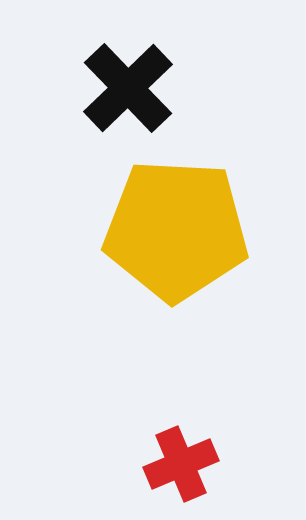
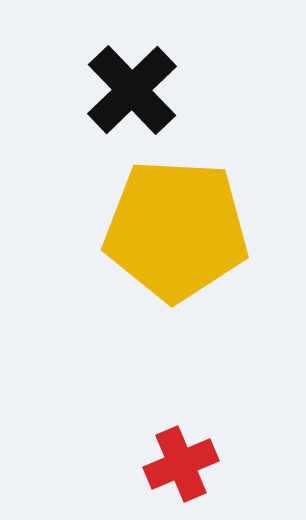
black cross: moved 4 px right, 2 px down
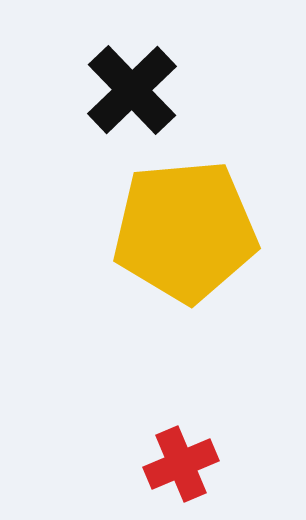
yellow pentagon: moved 9 px right, 1 px down; rotated 8 degrees counterclockwise
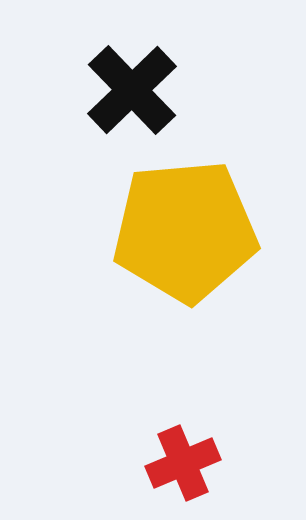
red cross: moved 2 px right, 1 px up
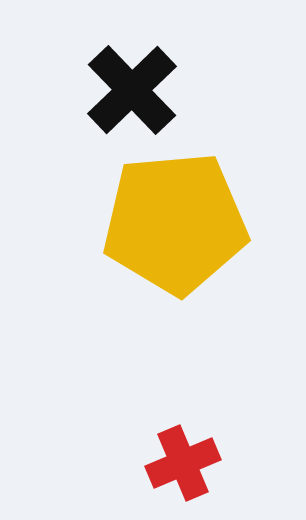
yellow pentagon: moved 10 px left, 8 px up
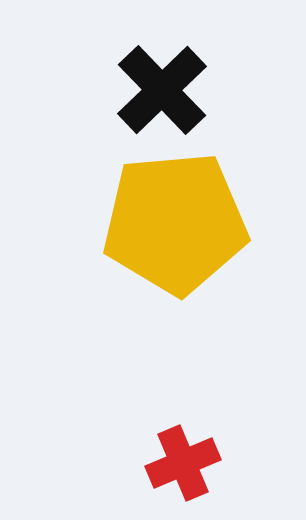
black cross: moved 30 px right
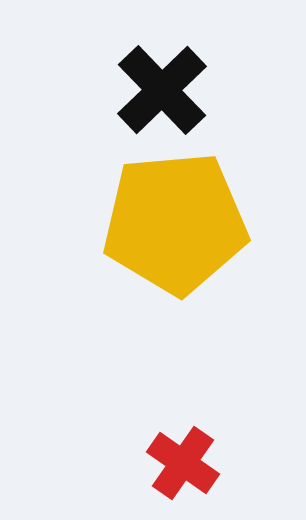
red cross: rotated 32 degrees counterclockwise
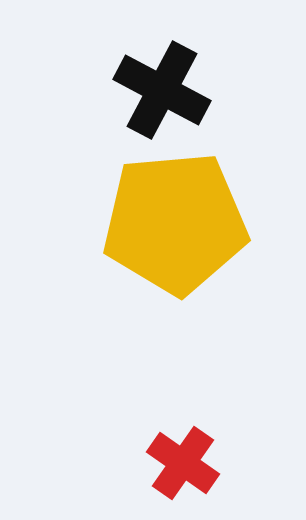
black cross: rotated 18 degrees counterclockwise
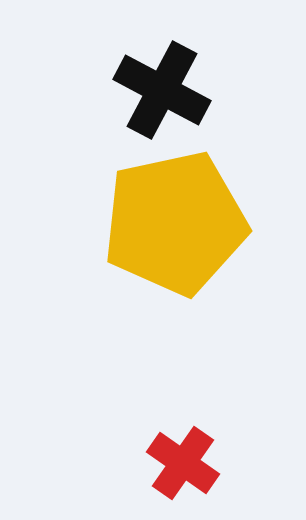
yellow pentagon: rotated 7 degrees counterclockwise
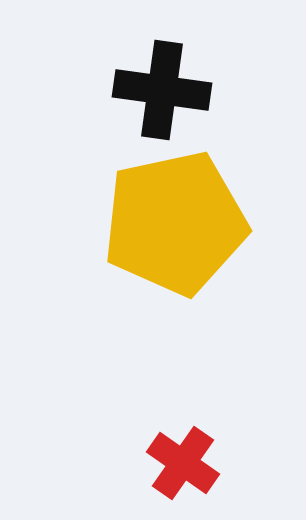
black cross: rotated 20 degrees counterclockwise
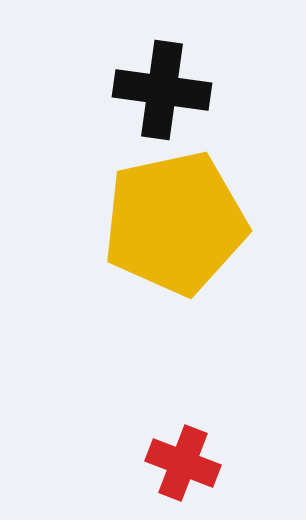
red cross: rotated 14 degrees counterclockwise
